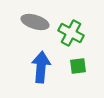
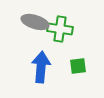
green cross: moved 11 px left, 4 px up; rotated 20 degrees counterclockwise
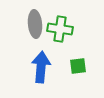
gray ellipse: moved 2 px down; rotated 68 degrees clockwise
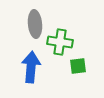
green cross: moved 13 px down
blue arrow: moved 10 px left
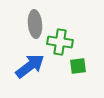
blue arrow: moved 1 px left, 1 px up; rotated 48 degrees clockwise
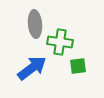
blue arrow: moved 2 px right, 2 px down
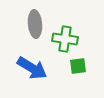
green cross: moved 5 px right, 3 px up
blue arrow: rotated 68 degrees clockwise
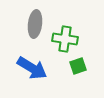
gray ellipse: rotated 12 degrees clockwise
green square: rotated 12 degrees counterclockwise
